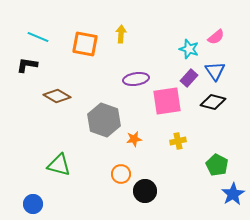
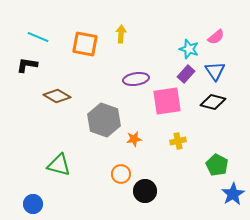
purple rectangle: moved 3 px left, 4 px up
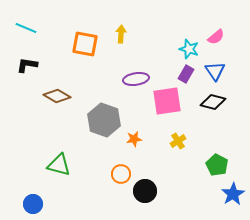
cyan line: moved 12 px left, 9 px up
purple rectangle: rotated 12 degrees counterclockwise
yellow cross: rotated 21 degrees counterclockwise
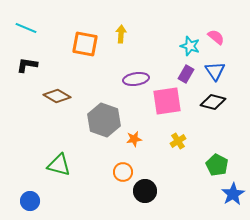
pink semicircle: rotated 102 degrees counterclockwise
cyan star: moved 1 px right, 3 px up
orange circle: moved 2 px right, 2 px up
blue circle: moved 3 px left, 3 px up
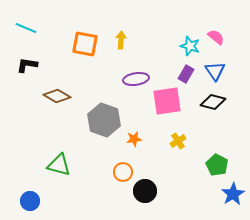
yellow arrow: moved 6 px down
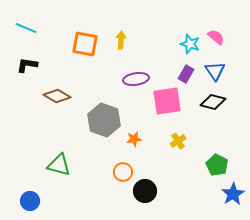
cyan star: moved 2 px up
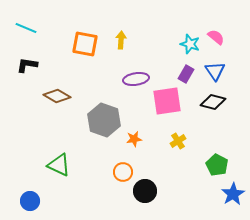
green triangle: rotated 10 degrees clockwise
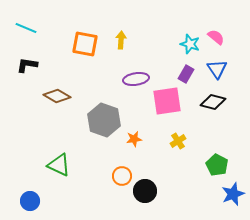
blue triangle: moved 2 px right, 2 px up
orange circle: moved 1 px left, 4 px down
blue star: rotated 10 degrees clockwise
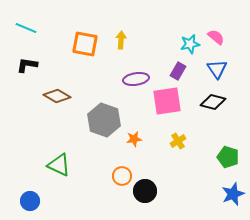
cyan star: rotated 30 degrees counterclockwise
purple rectangle: moved 8 px left, 3 px up
green pentagon: moved 11 px right, 8 px up; rotated 10 degrees counterclockwise
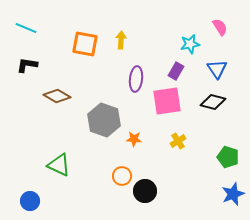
pink semicircle: moved 4 px right, 10 px up; rotated 18 degrees clockwise
purple rectangle: moved 2 px left
purple ellipse: rotated 75 degrees counterclockwise
orange star: rotated 14 degrees clockwise
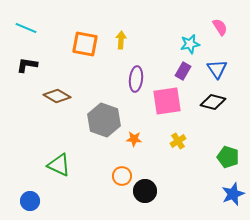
purple rectangle: moved 7 px right
